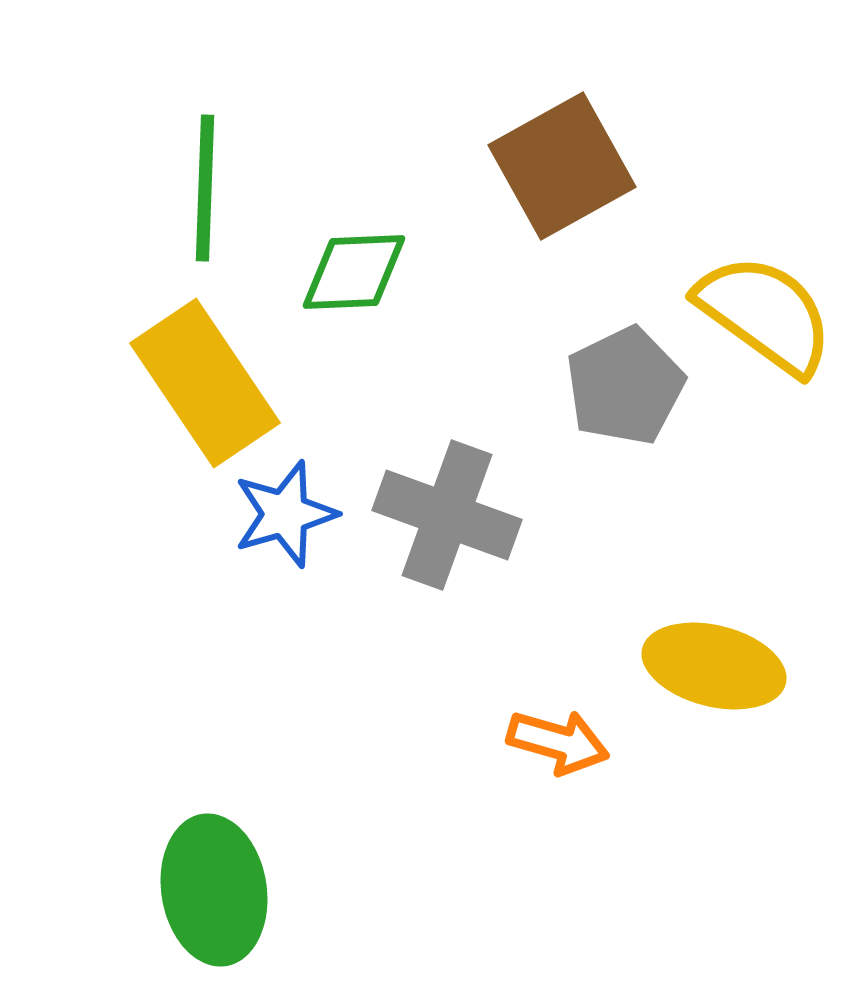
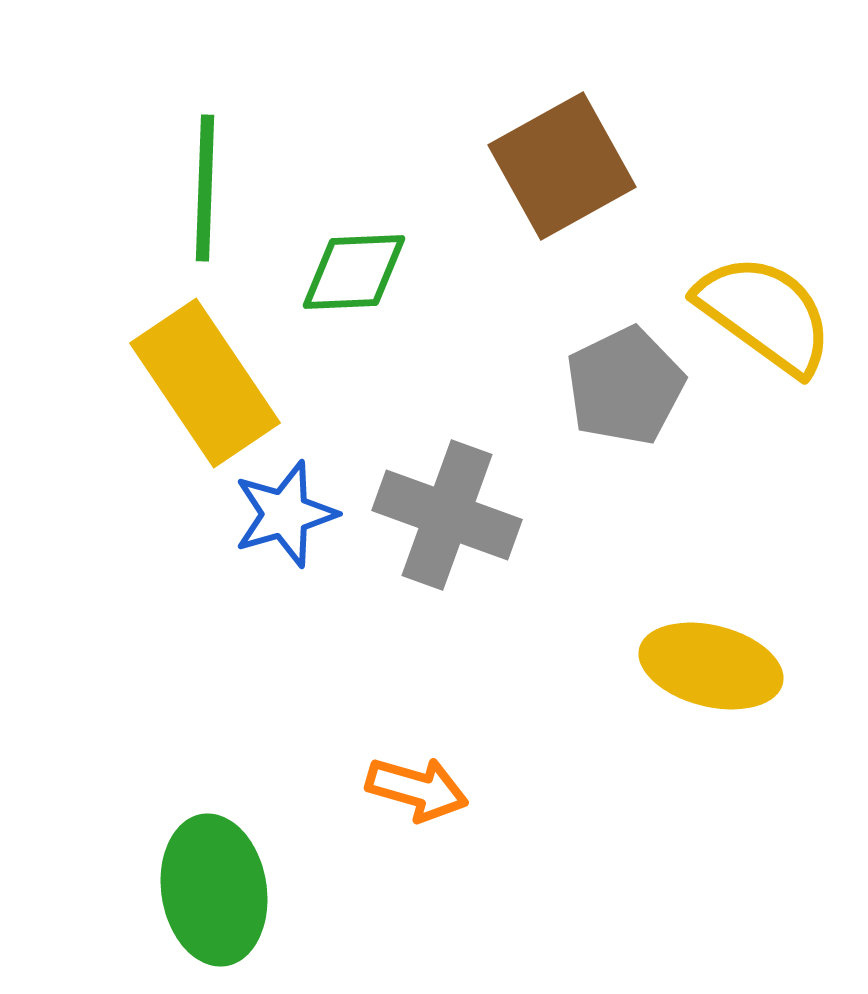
yellow ellipse: moved 3 px left
orange arrow: moved 141 px left, 47 px down
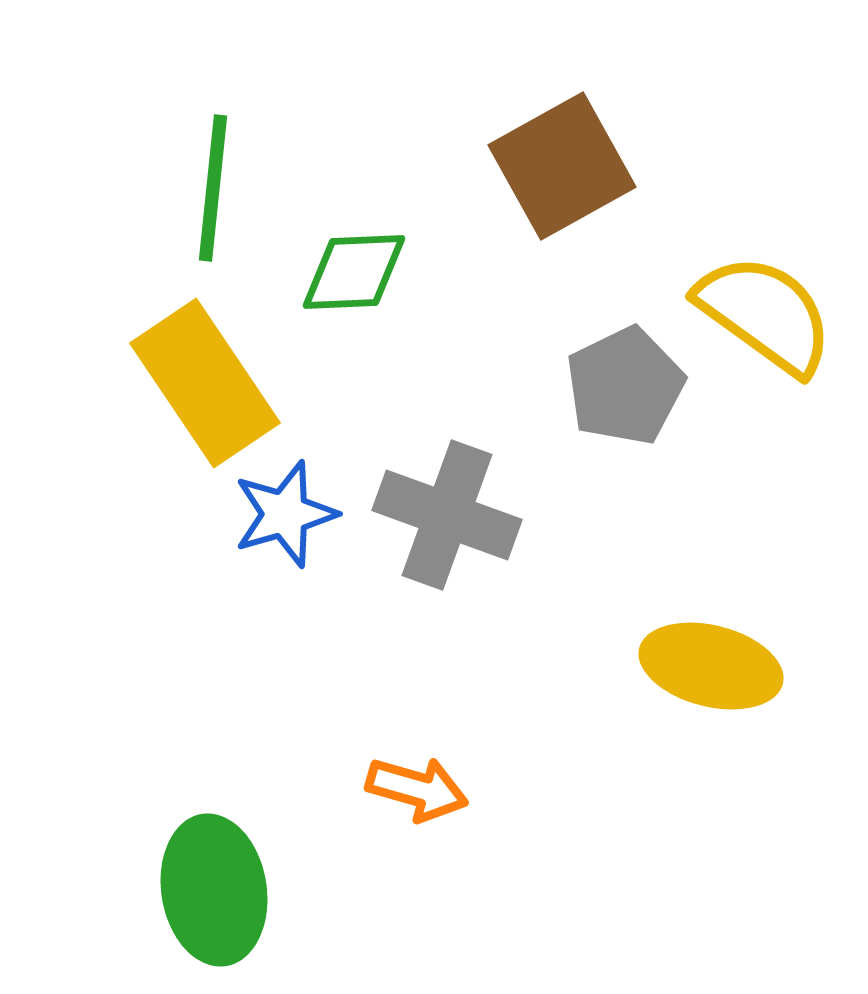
green line: moved 8 px right; rotated 4 degrees clockwise
